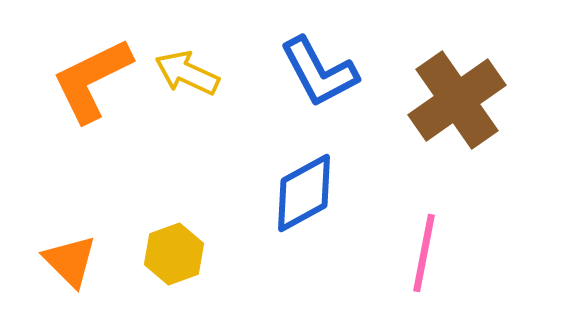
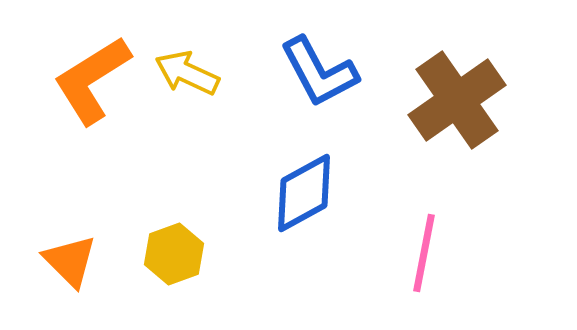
orange L-shape: rotated 6 degrees counterclockwise
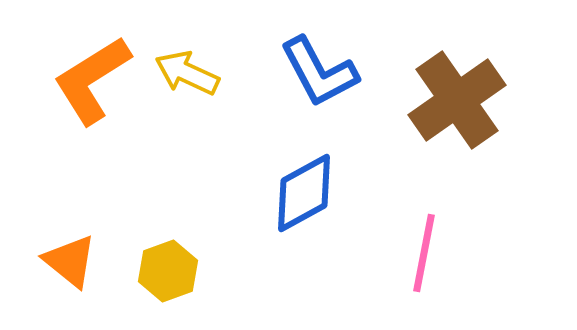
yellow hexagon: moved 6 px left, 17 px down
orange triangle: rotated 6 degrees counterclockwise
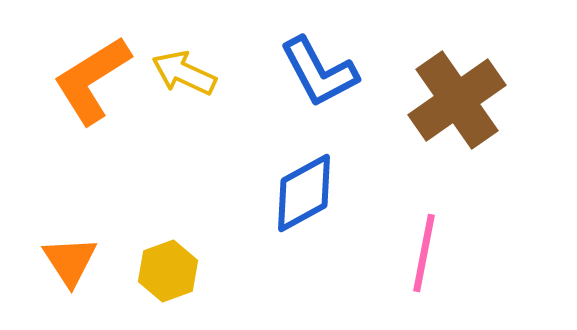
yellow arrow: moved 3 px left
orange triangle: rotated 18 degrees clockwise
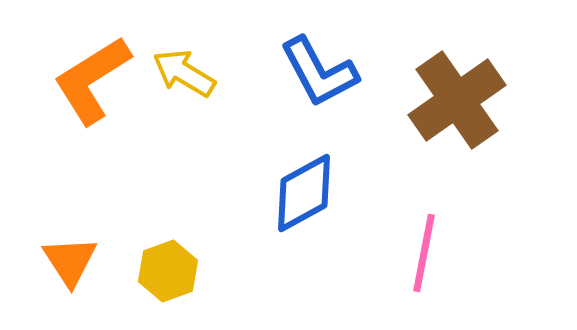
yellow arrow: rotated 6 degrees clockwise
